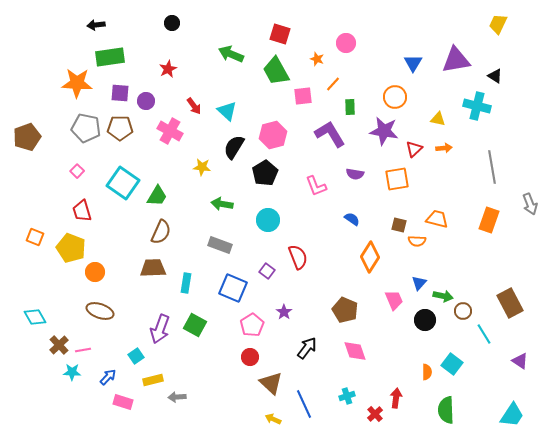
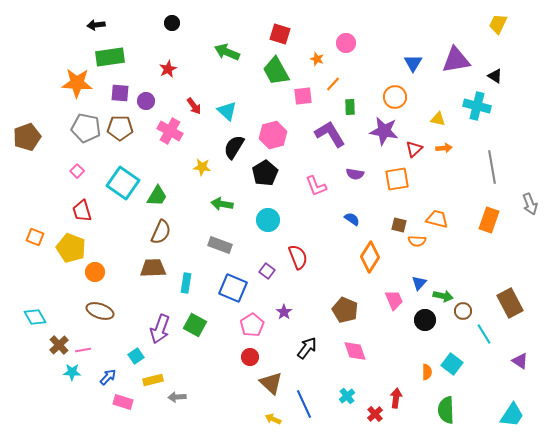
green arrow at (231, 54): moved 4 px left, 2 px up
cyan cross at (347, 396): rotated 21 degrees counterclockwise
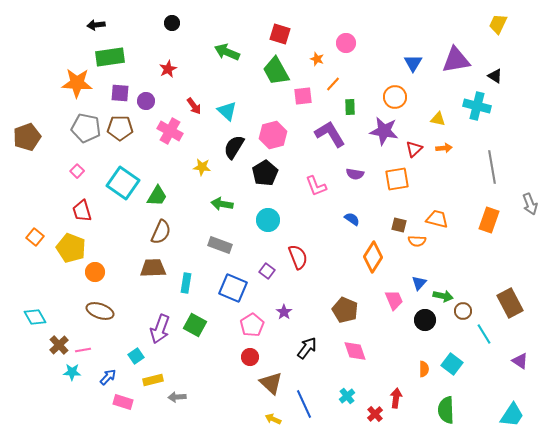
orange square at (35, 237): rotated 18 degrees clockwise
orange diamond at (370, 257): moved 3 px right
orange semicircle at (427, 372): moved 3 px left, 3 px up
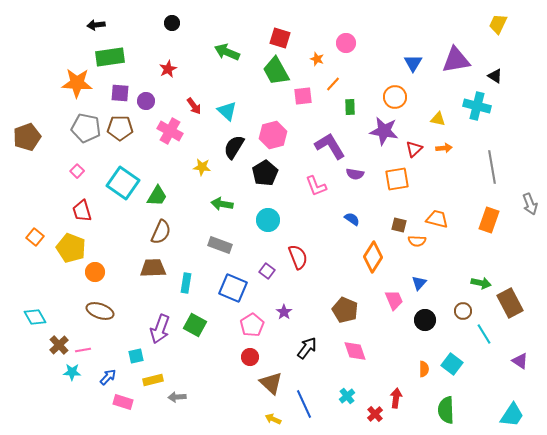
red square at (280, 34): moved 4 px down
purple L-shape at (330, 134): moved 12 px down
green arrow at (443, 296): moved 38 px right, 13 px up
cyan square at (136, 356): rotated 21 degrees clockwise
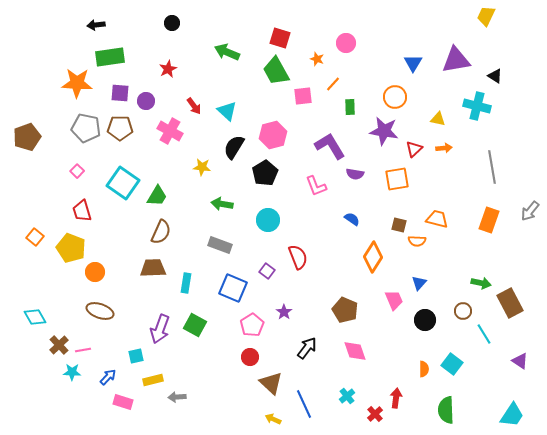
yellow trapezoid at (498, 24): moved 12 px left, 8 px up
gray arrow at (530, 204): moved 7 px down; rotated 60 degrees clockwise
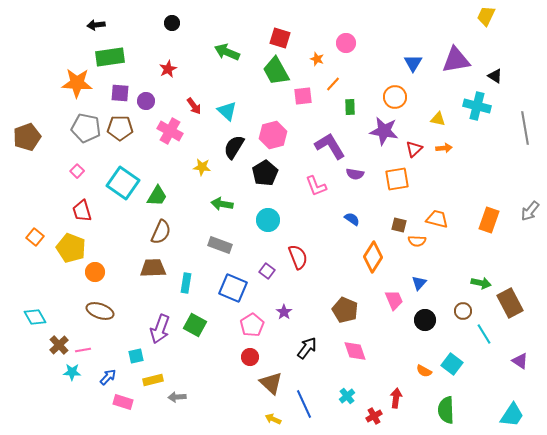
gray line at (492, 167): moved 33 px right, 39 px up
orange semicircle at (424, 369): moved 2 px down; rotated 119 degrees clockwise
red cross at (375, 414): moved 1 px left, 2 px down; rotated 14 degrees clockwise
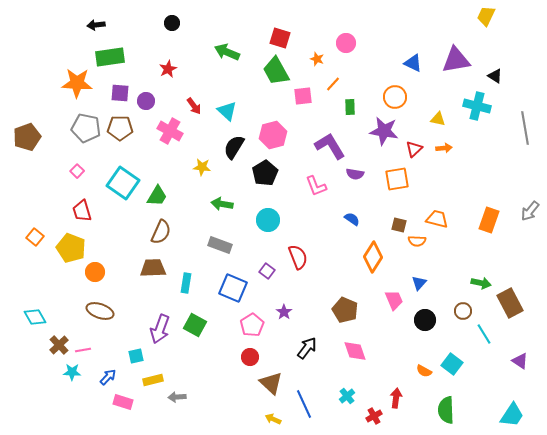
blue triangle at (413, 63): rotated 36 degrees counterclockwise
